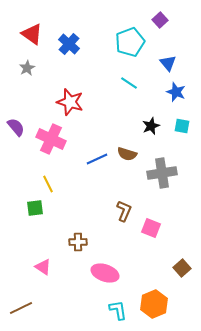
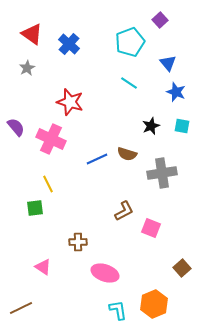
brown L-shape: rotated 40 degrees clockwise
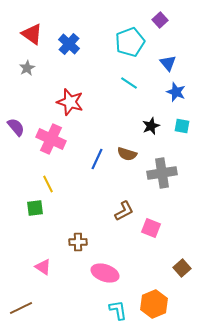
blue line: rotated 40 degrees counterclockwise
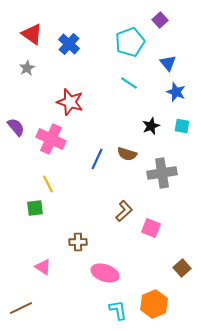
brown L-shape: rotated 15 degrees counterclockwise
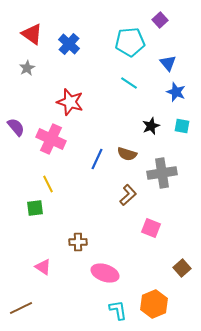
cyan pentagon: rotated 16 degrees clockwise
brown L-shape: moved 4 px right, 16 px up
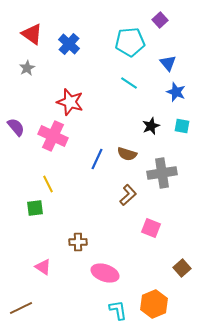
pink cross: moved 2 px right, 3 px up
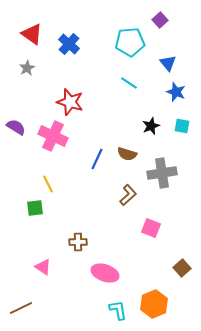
purple semicircle: rotated 18 degrees counterclockwise
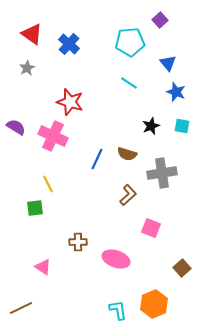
pink ellipse: moved 11 px right, 14 px up
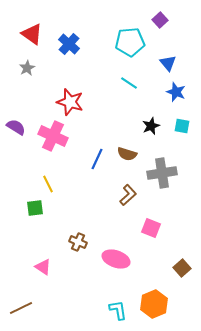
brown cross: rotated 24 degrees clockwise
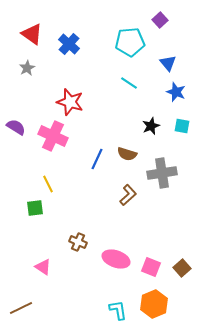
pink square: moved 39 px down
